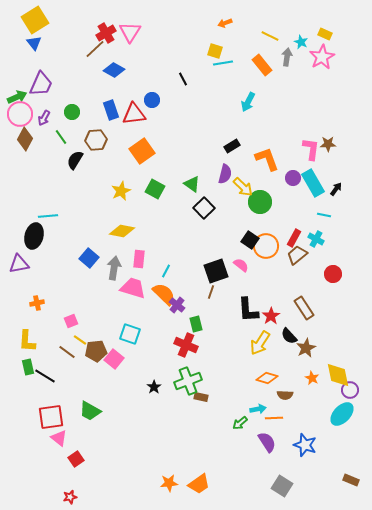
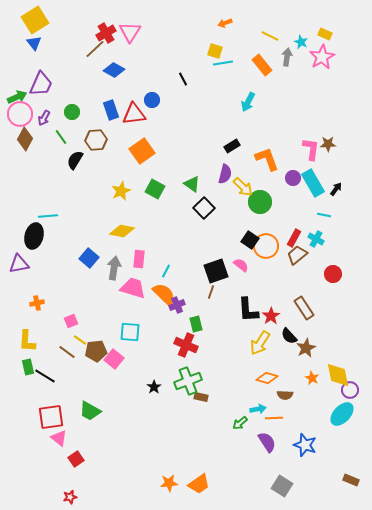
purple cross at (177, 305): rotated 28 degrees clockwise
cyan square at (130, 334): moved 2 px up; rotated 15 degrees counterclockwise
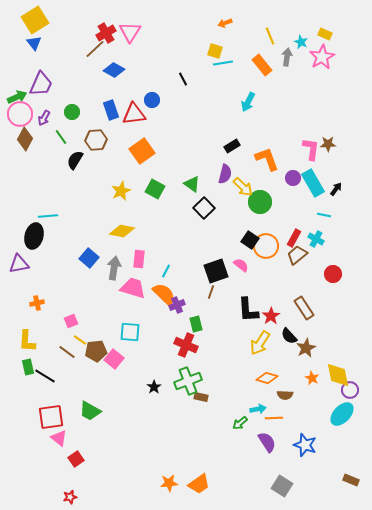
yellow line at (270, 36): rotated 42 degrees clockwise
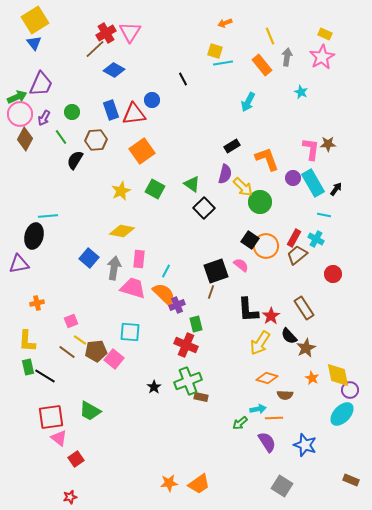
cyan star at (301, 42): moved 50 px down
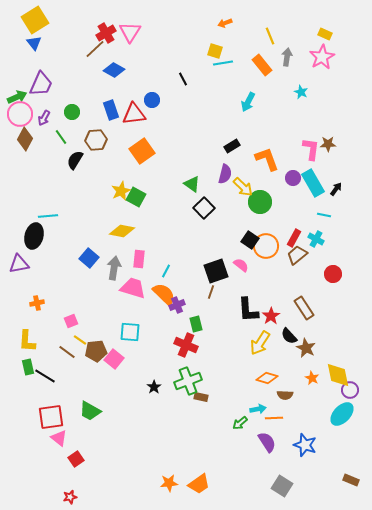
green square at (155, 189): moved 19 px left, 8 px down
brown star at (306, 348): rotated 18 degrees counterclockwise
